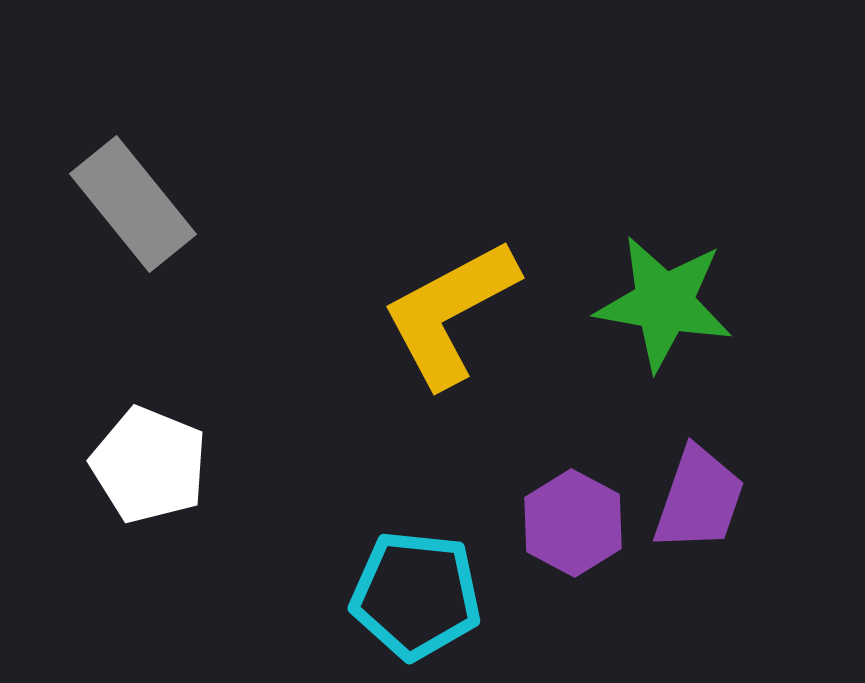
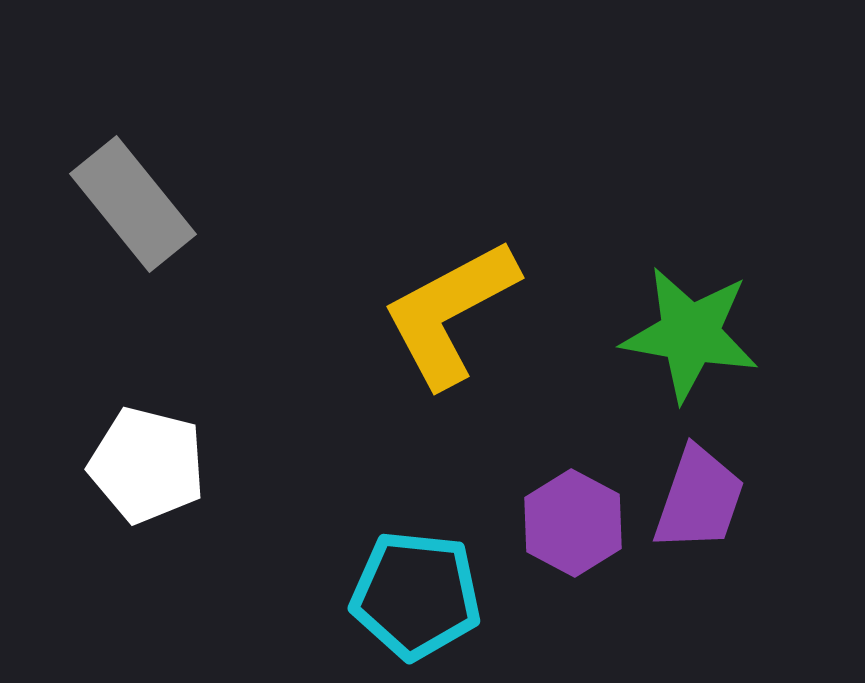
green star: moved 26 px right, 31 px down
white pentagon: moved 2 px left; rotated 8 degrees counterclockwise
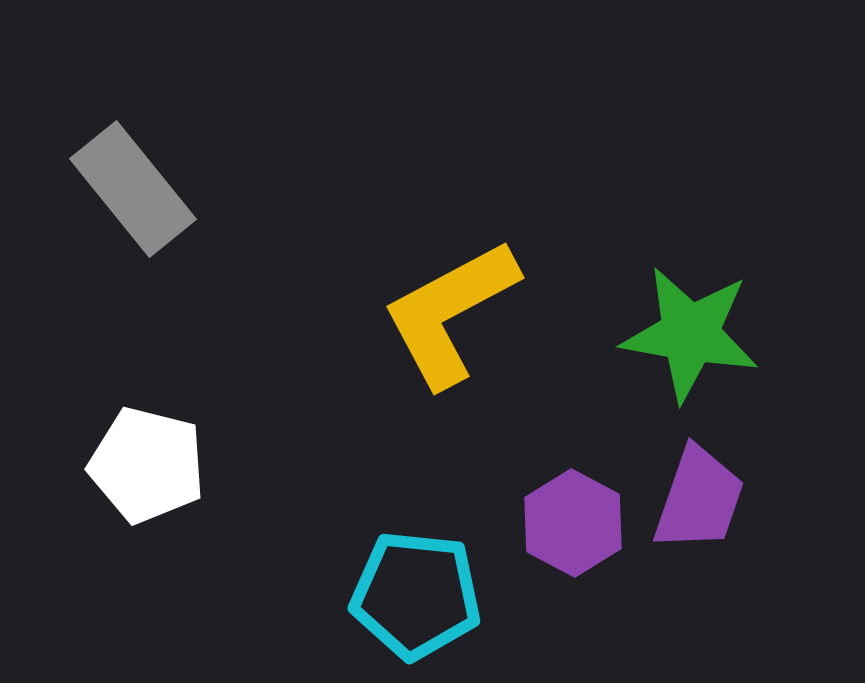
gray rectangle: moved 15 px up
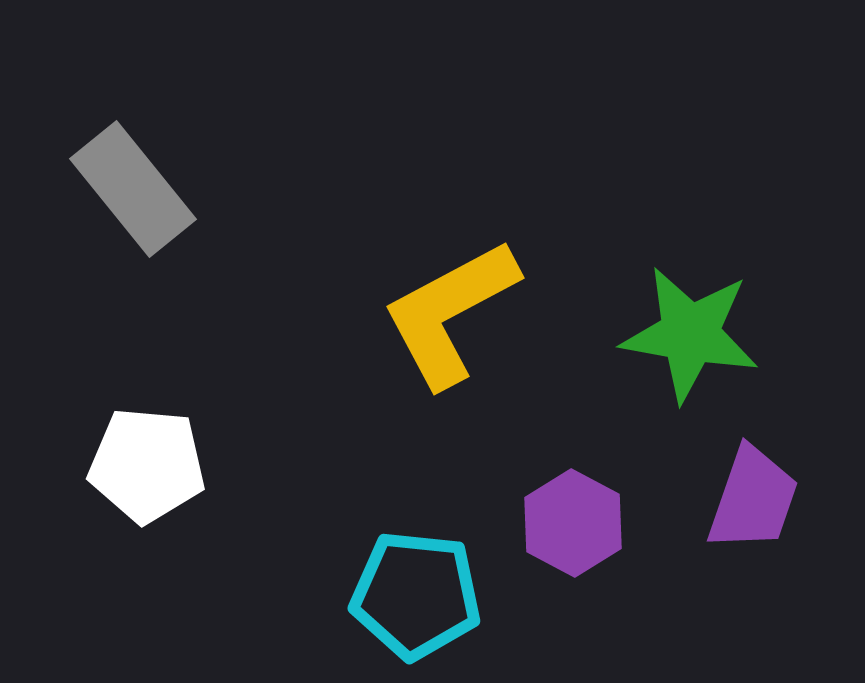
white pentagon: rotated 9 degrees counterclockwise
purple trapezoid: moved 54 px right
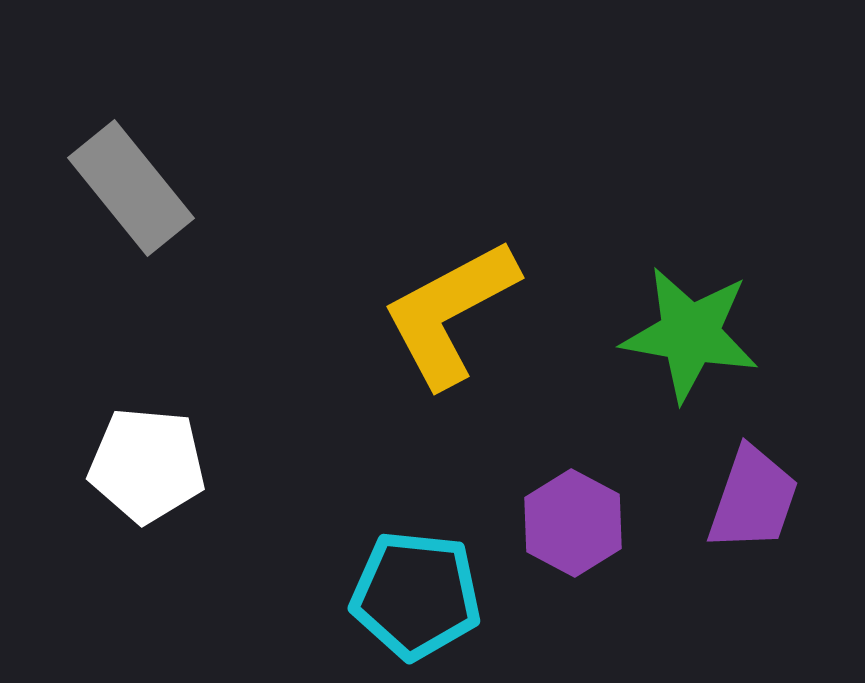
gray rectangle: moved 2 px left, 1 px up
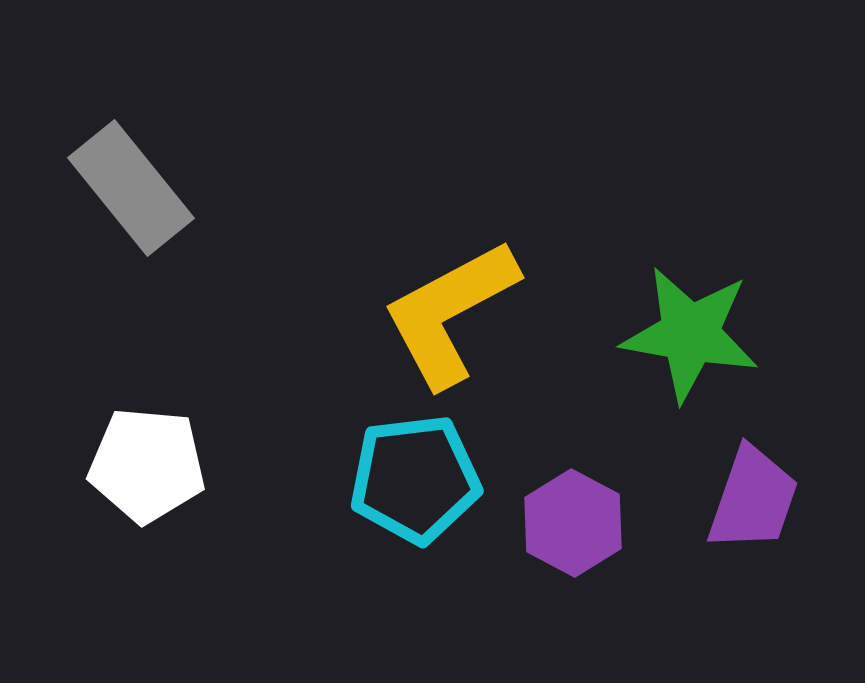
cyan pentagon: moved 1 px left, 116 px up; rotated 13 degrees counterclockwise
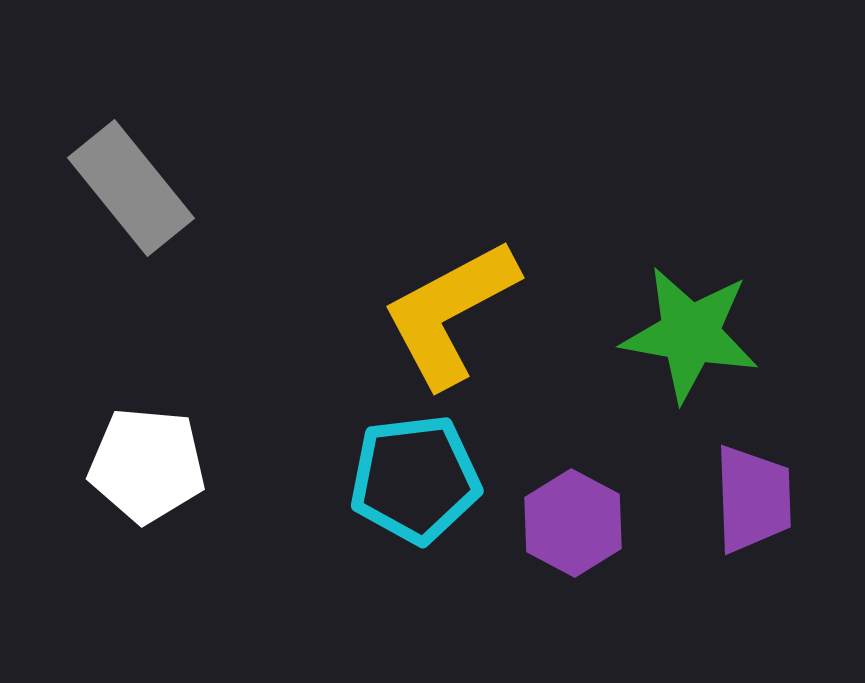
purple trapezoid: rotated 21 degrees counterclockwise
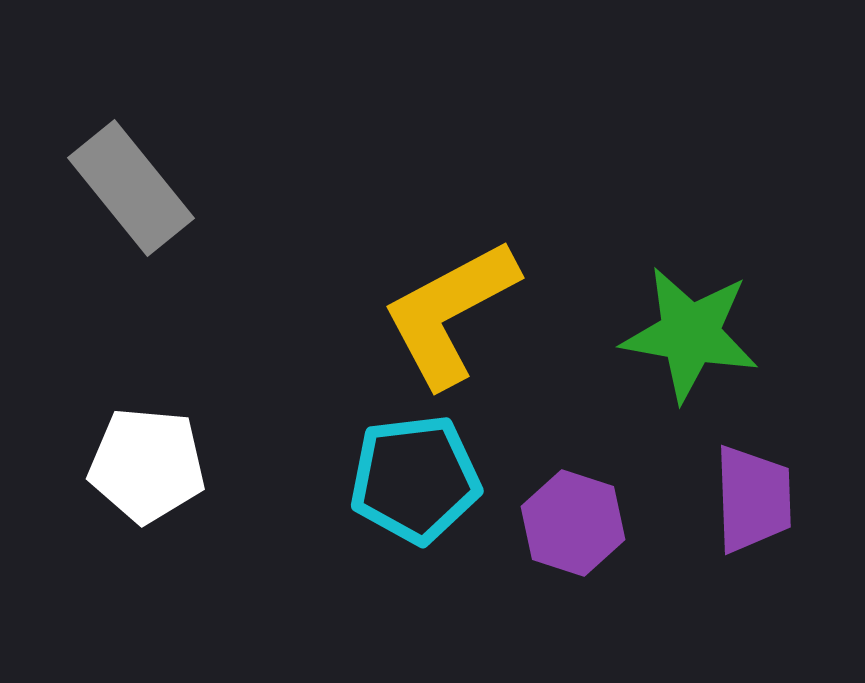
purple hexagon: rotated 10 degrees counterclockwise
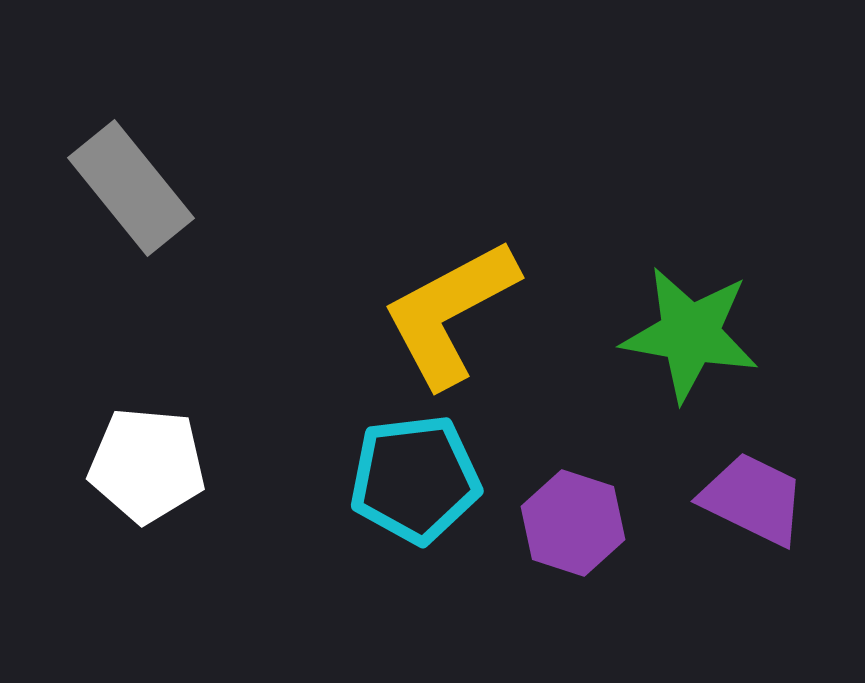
purple trapezoid: rotated 62 degrees counterclockwise
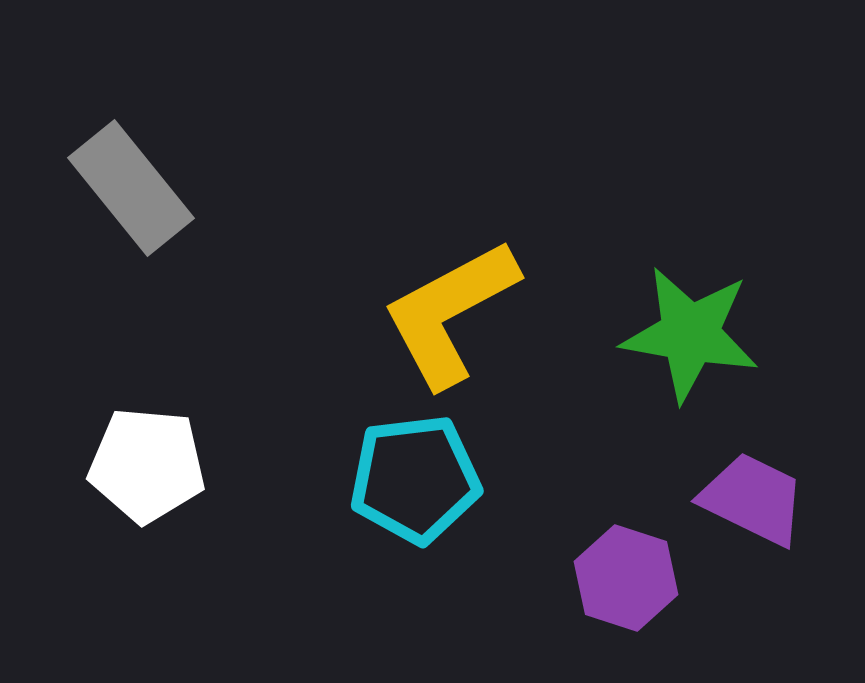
purple hexagon: moved 53 px right, 55 px down
